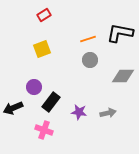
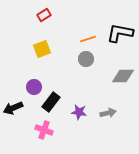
gray circle: moved 4 px left, 1 px up
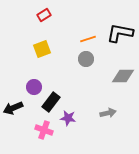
purple star: moved 11 px left, 6 px down
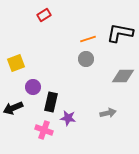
yellow square: moved 26 px left, 14 px down
purple circle: moved 1 px left
black rectangle: rotated 24 degrees counterclockwise
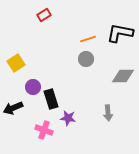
yellow square: rotated 12 degrees counterclockwise
black rectangle: moved 3 px up; rotated 30 degrees counterclockwise
gray arrow: rotated 98 degrees clockwise
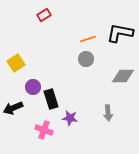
purple star: moved 2 px right
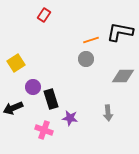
red rectangle: rotated 24 degrees counterclockwise
black L-shape: moved 1 px up
orange line: moved 3 px right, 1 px down
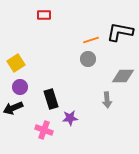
red rectangle: rotated 56 degrees clockwise
gray circle: moved 2 px right
purple circle: moved 13 px left
gray arrow: moved 1 px left, 13 px up
purple star: rotated 14 degrees counterclockwise
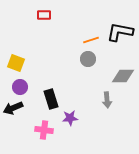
yellow square: rotated 36 degrees counterclockwise
pink cross: rotated 12 degrees counterclockwise
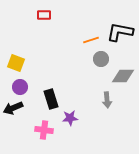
gray circle: moved 13 px right
